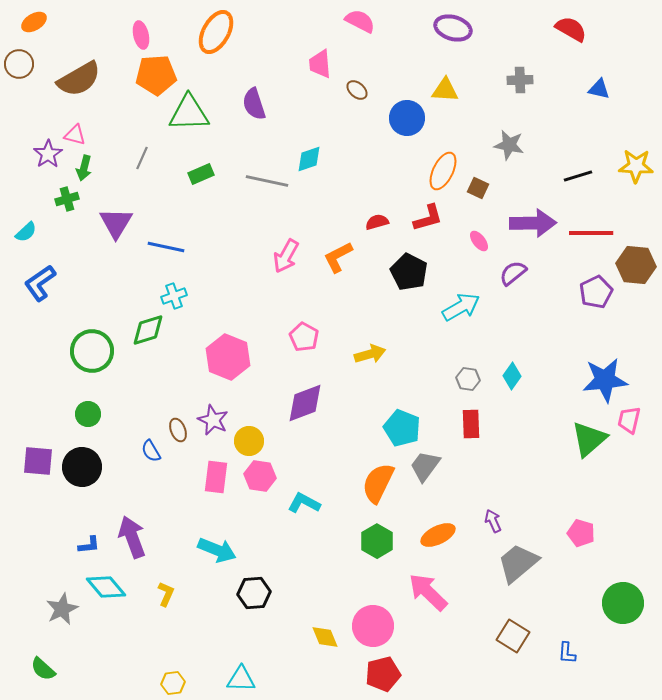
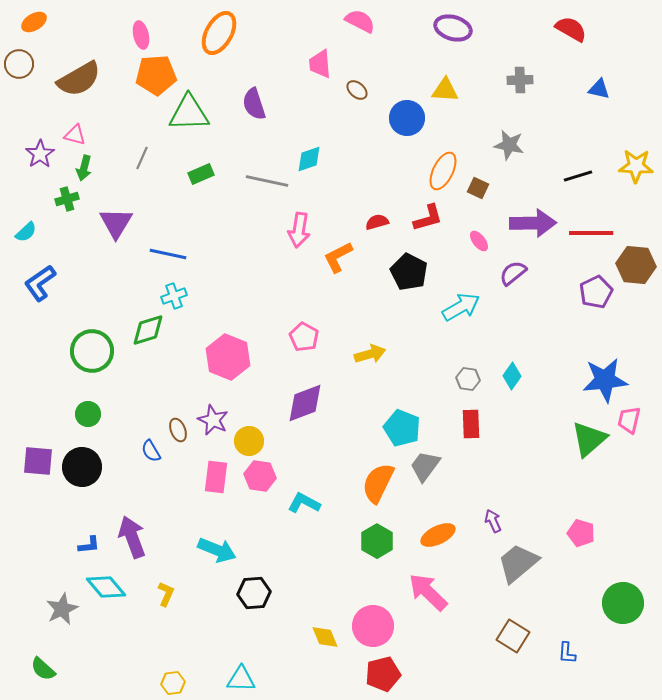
orange ellipse at (216, 32): moved 3 px right, 1 px down
purple star at (48, 154): moved 8 px left
blue line at (166, 247): moved 2 px right, 7 px down
pink arrow at (286, 256): moved 13 px right, 26 px up; rotated 20 degrees counterclockwise
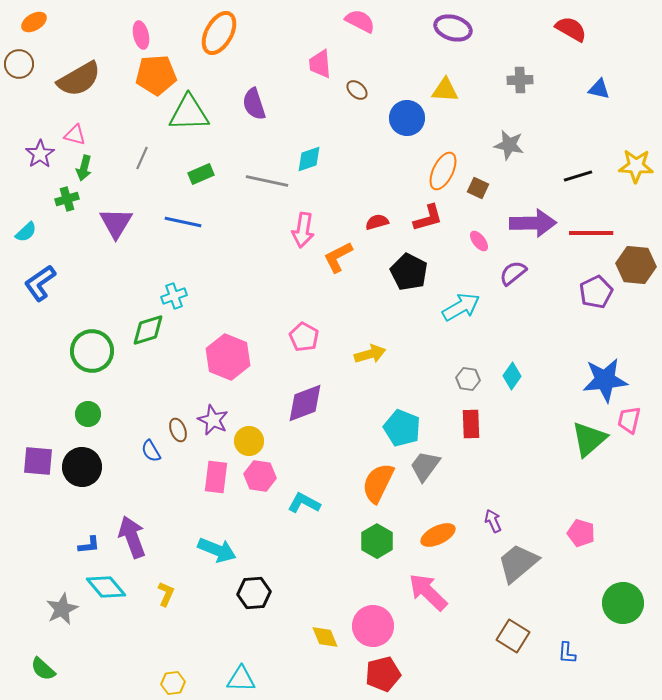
pink arrow at (299, 230): moved 4 px right
blue line at (168, 254): moved 15 px right, 32 px up
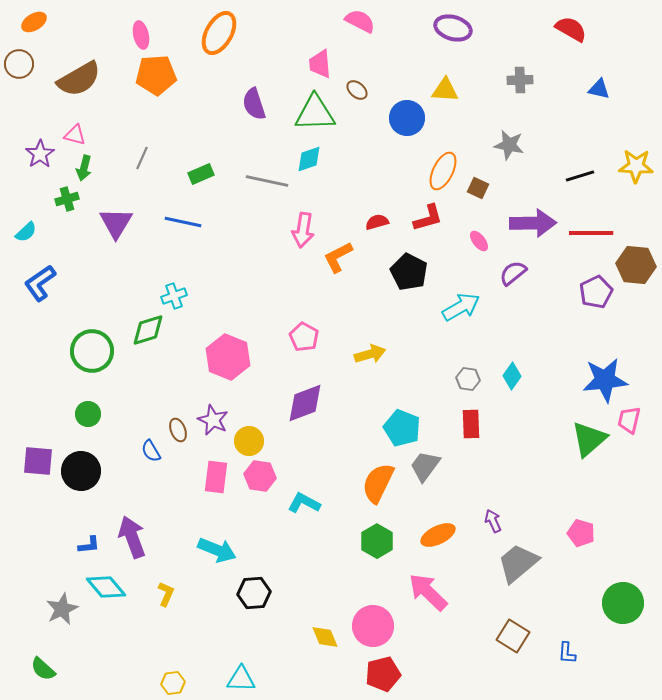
green triangle at (189, 113): moved 126 px right
black line at (578, 176): moved 2 px right
black circle at (82, 467): moved 1 px left, 4 px down
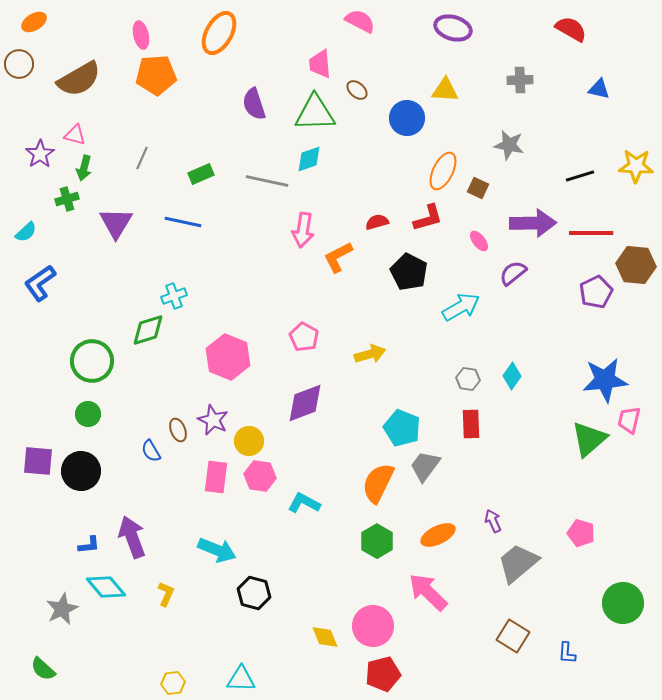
green circle at (92, 351): moved 10 px down
black hexagon at (254, 593): rotated 20 degrees clockwise
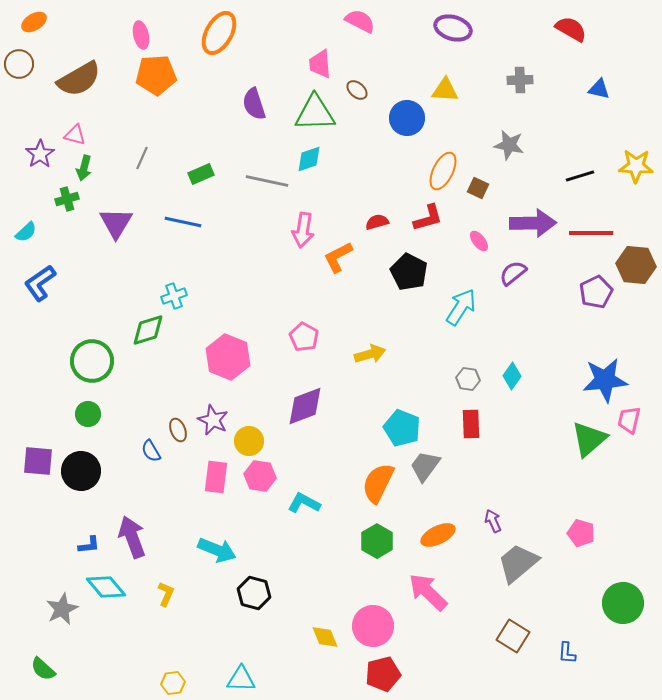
cyan arrow at (461, 307): rotated 27 degrees counterclockwise
purple diamond at (305, 403): moved 3 px down
